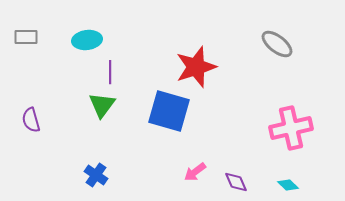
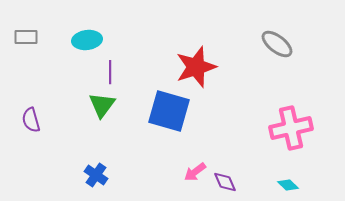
purple diamond: moved 11 px left
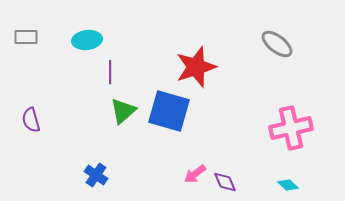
green triangle: moved 21 px right, 6 px down; rotated 12 degrees clockwise
pink arrow: moved 2 px down
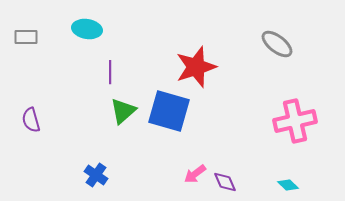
cyan ellipse: moved 11 px up; rotated 16 degrees clockwise
pink cross: moved 4 px right, 7 px up
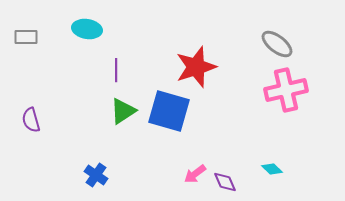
purple line: moved 6 px right, 2 px up
green triangle: rotated 8 degrees clockwise
pink cross: moved 9 px left, 31 px up
cyan diamond: moved 16 px left, 16 px up
